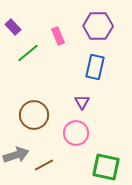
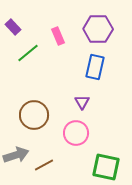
purple hexagon: moved 3 px down
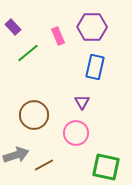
purple hexagon: moved 6 px left, 2 px up
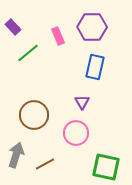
gray arrow: rotated 55 degrees counterclockwise
brown line: moved 1 px right, 1 px up
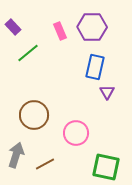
pink rectangle: moved 2 px right, 5 px up
purple triangle: moved 25 px right, 10 px up
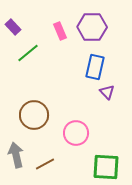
purple triangle: rotated 14 degrees counterclockwise
gray arrow: rotated 30 degrees counterclockwise
green square: rotated 8 degrees counterclockwise
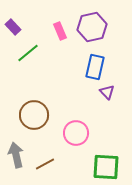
purple hexagon: rotated 12 degrees counterclockwise
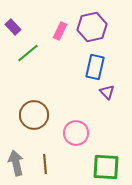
pink rectangle: rotated 48 degrees clockwise
gray arrow: moved 8 px down
brown line: rotated 66 degrees counterclockwise
